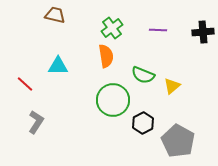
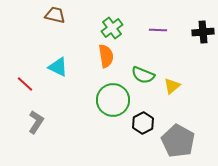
cyan triangle: moved 1 px down; rotated 25 degrees clockwise
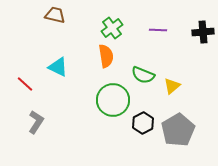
gray pentagon: moved 11 px up; rotated 12 degrees clockwise
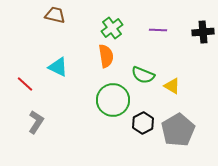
yellow triangle: rotated 48 degrees counterclockwise
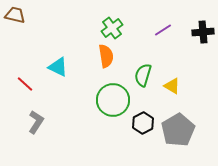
brown trapezoid: moved 40 px left
purple line: moved 5 px right; rotated 36 degrees counterclockwise
green semicircle: rotated 85 degrees clockwise
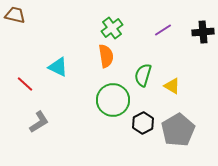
gray L-shape: moved 3 px right; rotated 25 degrees clockwise
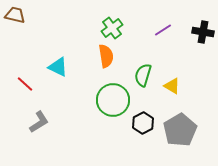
black cross: rotated 15 degrees clockwise
gray pentagon: moved 2 px right
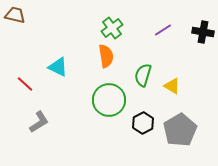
green circle: moved 4 px left
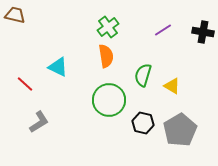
green cross: moved 4 px left, 1 px up
black hexagon: rotated 20 degrees counterclockwise
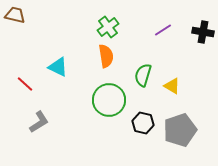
gray pentagon: rotated 12 degrees clockwise
